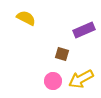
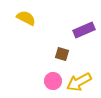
yellow arrow: moved 2 px left, 3 px down
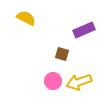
yellow arrow: rotated 10 degrees clockwise
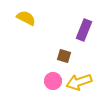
purple rectangle: rotated 45 degrees counterclockwise
brown square: moved 2 px right, 2 px down
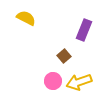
brown square: rotated 32 degrees clockwise
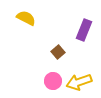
brown square: moved 6 px left, 4 px up
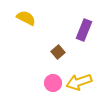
pink circle: moved 2 px down
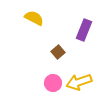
yellow semicircle: moved 8 px right
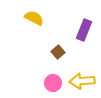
yellow arrow: moved 3 px right, 1 px up; rotated 15 degrees clockwise
